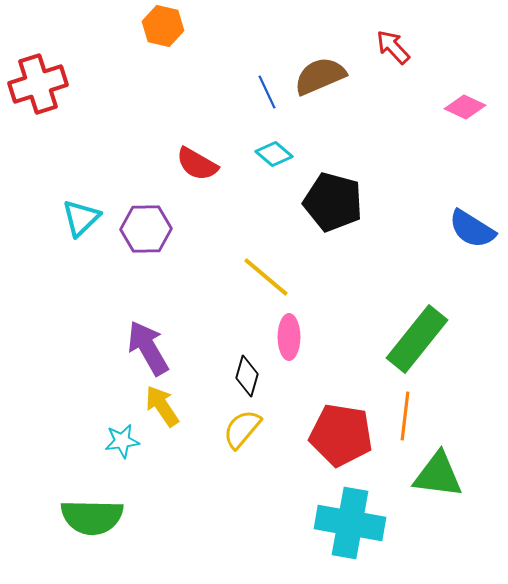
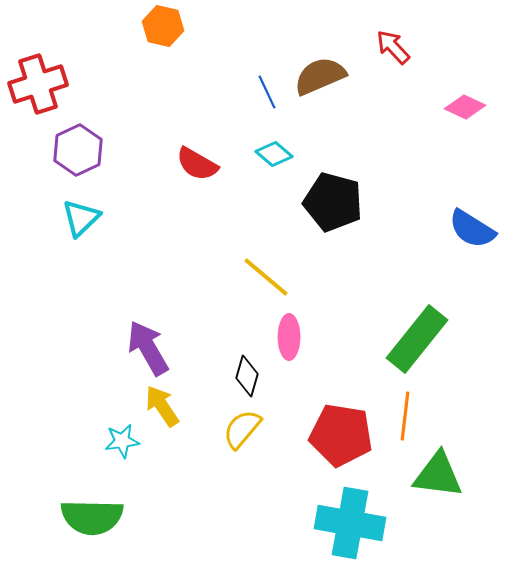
purple hexagon: moved 68 px left, 79 px up; rotated 24 degrees counterclockwise
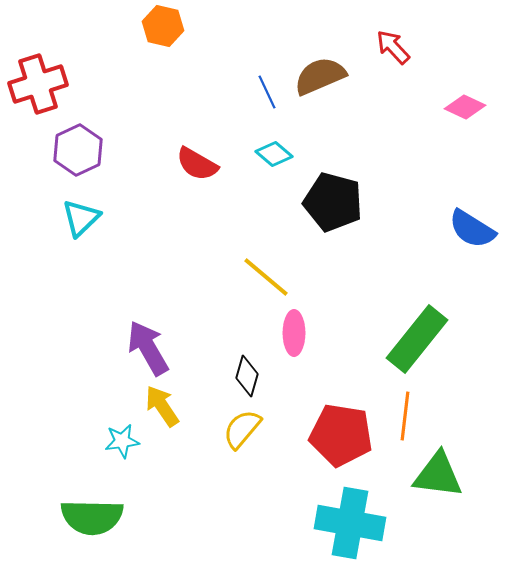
pink ellipse: moved 5 px right, 4 px up
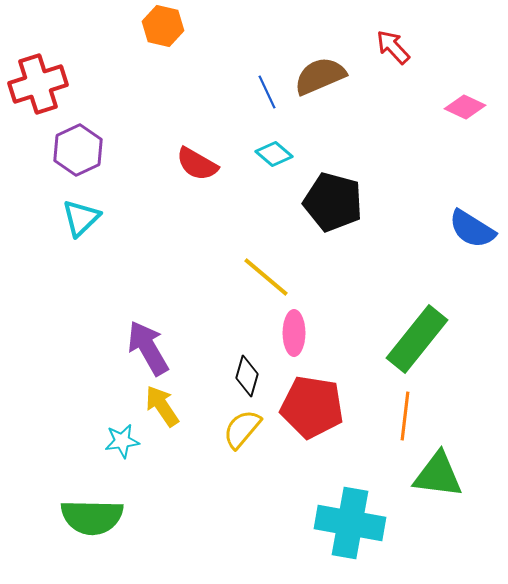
red pentagon: moved 29 px left, 28 px up
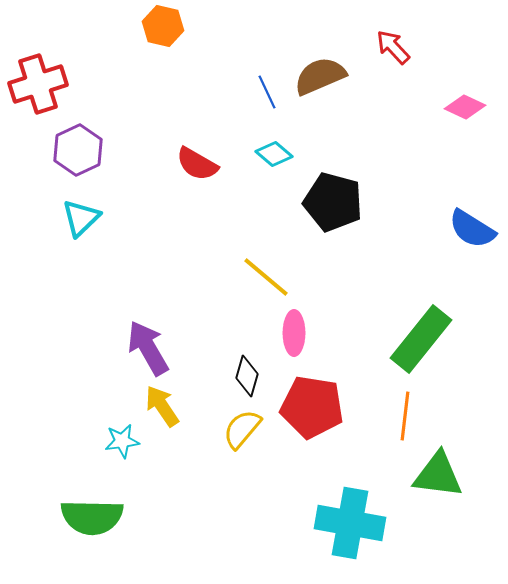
green rectangle: moved 4 px right
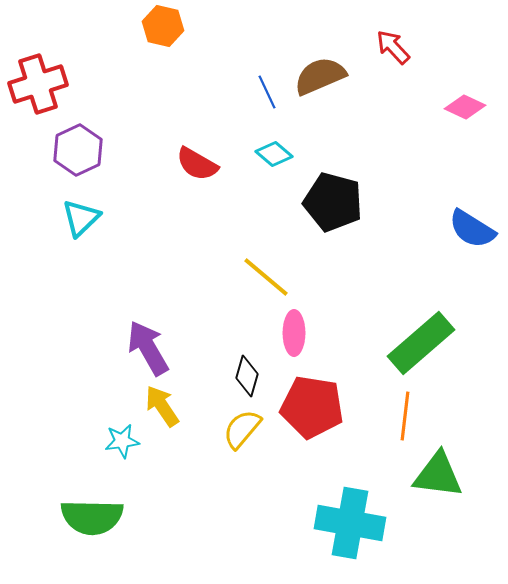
green rectangle: moved 4 px down; rotated 10 degrees clockwise
